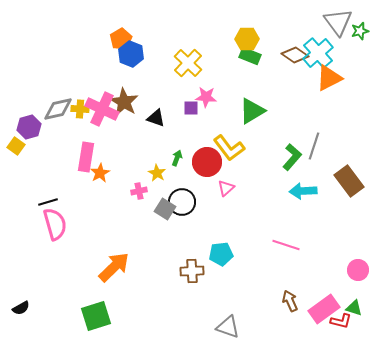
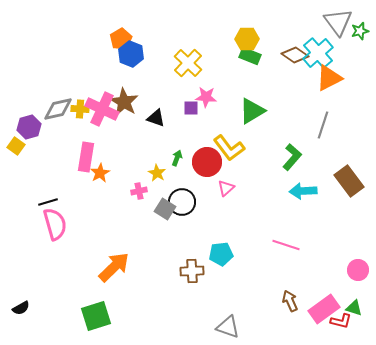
gray line at (314, 146): moved 9 px right, 21 px up
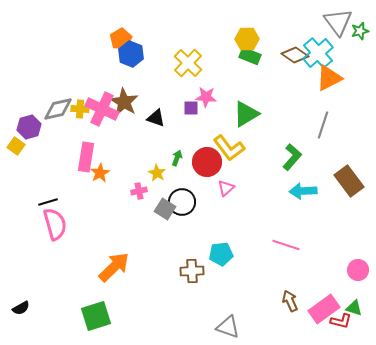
green triangle at (252, 111): moved 6 px left, 3 px down
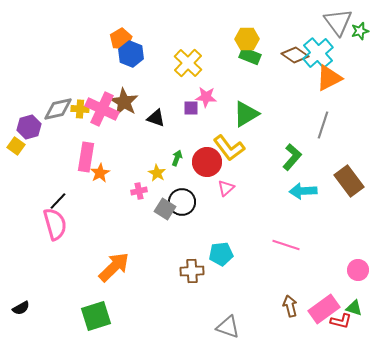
black line at (48, 202): moved 10 px right, 1 px up; rotated 30 degrees counterclockwise
brown arrow at (290, 301): moved 5 px down; rotated 10 degrees clockwise
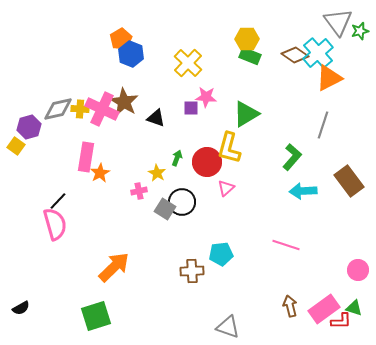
yellow L-shape at (229, 148): rotated 52 degrees clockwise
red L-shape at (341, 321): rotated 15 degrees counterclockwise
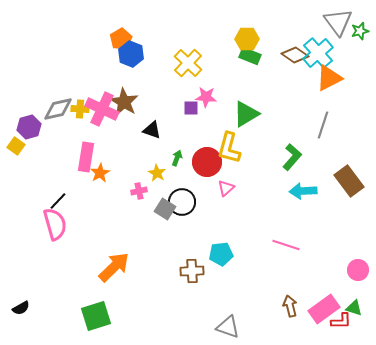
black triangle at (156, 118): moved 4 px left, 12 px down
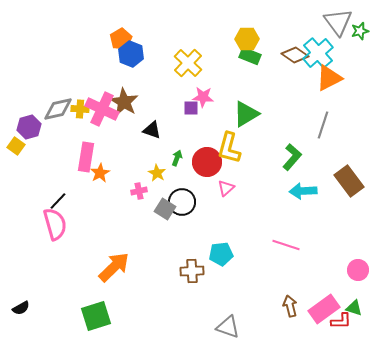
pink star at (206, 97): moved 3 px left
